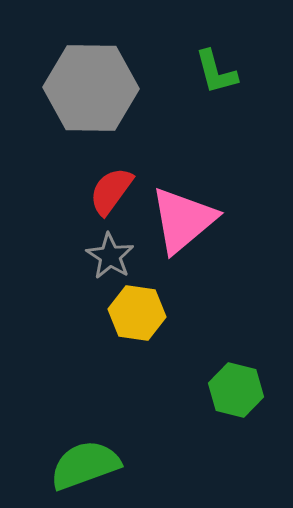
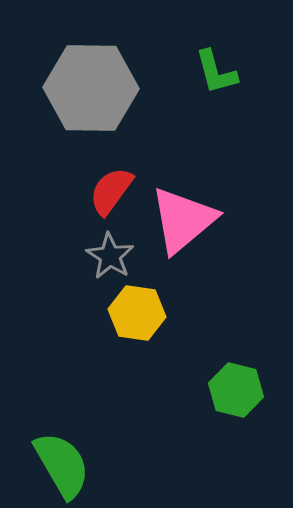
green semicircle: moved 23 px left; rotated 80 degrees clockwise
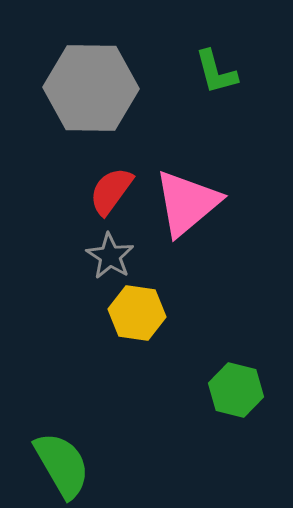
pink triangle: moved 4 px right, 17 px up
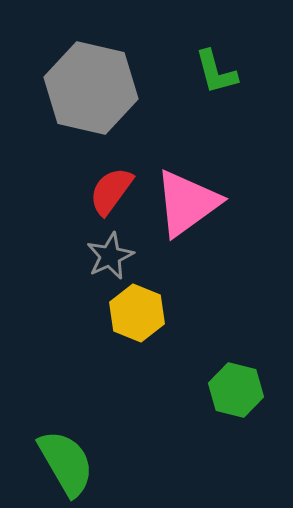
gray hexagon: rotated 12 degrees clockwise
pink triangle: rotated 4 degrees clockwise
gray star: rotated 15 degrees clockwise
yellow hexagon: rotated 14 degrees clockwise
green semicircle: moved 4 px right, 2 px up
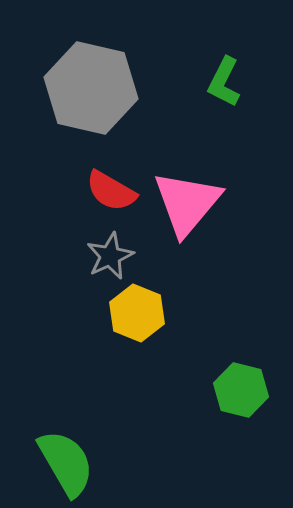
green L-shape: moved 8 px right, 10 px down; rotated 42 degrees clockwise
red semicircle: rotated 96 degrees counterclockwise
pink triangle: rotated 14 degrees counterclockwise
green hexagon: moved 5 px right
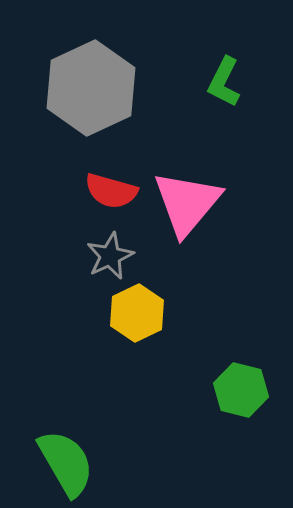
gray hexagon: rotated 22 degrees clockwise
red semicircle: rotated 14 degrees counterclockwise
yellow hexagon: rotated 12 degrees clockwise
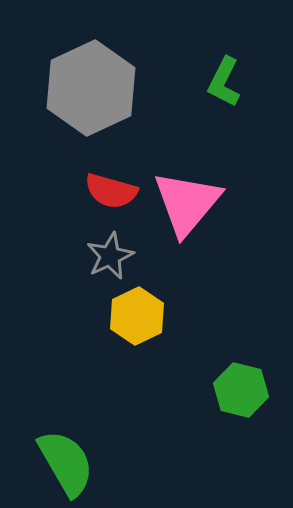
yellow hexagon: moved 3 px down
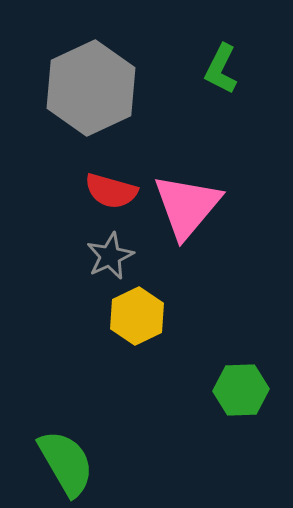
green L-shape: moved 3 px left, 13 px up
pink triangle: moved 3 px down
green hexagon: rotated 16 degrees counterclockwise
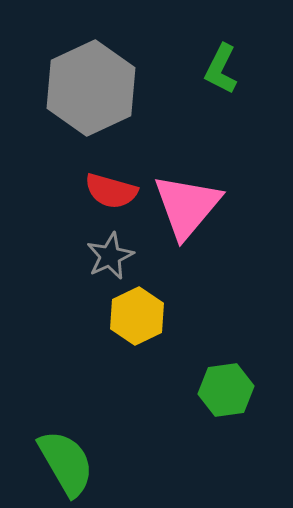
green hexagon: moved 15 px left; rotated 6 degrees counterclockwise
